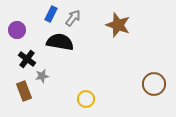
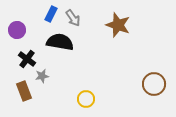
gray arrow: rotated 108 degrees clockwise
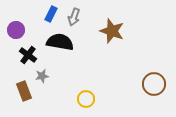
gray arrow: moved 1 px right, 1 px up; rotated 54 degrees clockwise
brown star: moved 6 px left, 6 px down
purple circle: moved 1 px left
black cross: moved 1 px right, 4 px up
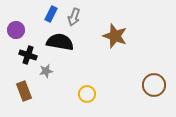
brown star: moved 3 px right, 5 px down
black cross: rotated 18 degrees counterclockwise
gray star: moved 4 px right, 5 px up
brown circle: moved 1 px down
yellow circle: moved 1 px right, 5 px up
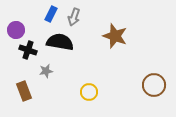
black cross: moved 5 px up
yellow circle: moved 2 px right, 2 px up
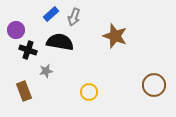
blue rectangle: rotated 21 degrees clockwise
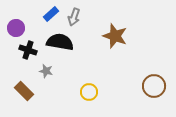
purple circle: moved 2 px up
gray star: rotated 24 degrees clockwise
brown circle: moved 1 px down
brown rectangle: rotated 24 degrees counterclockwise
